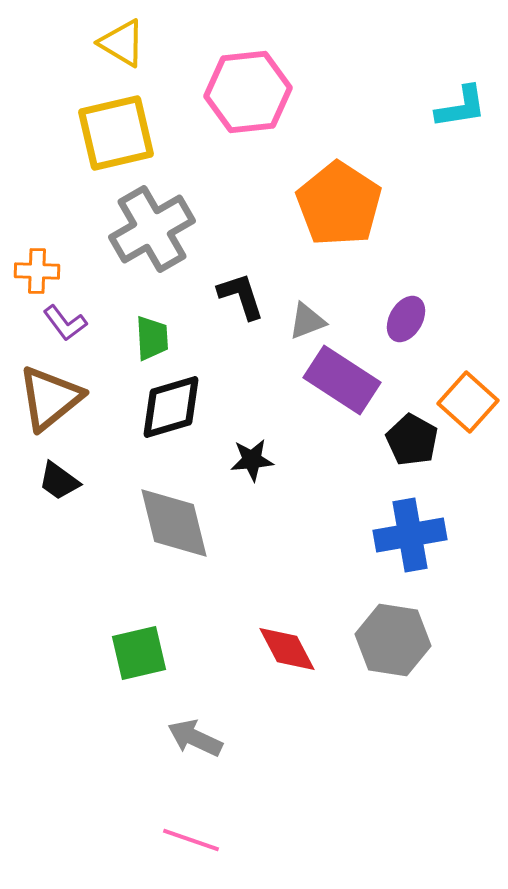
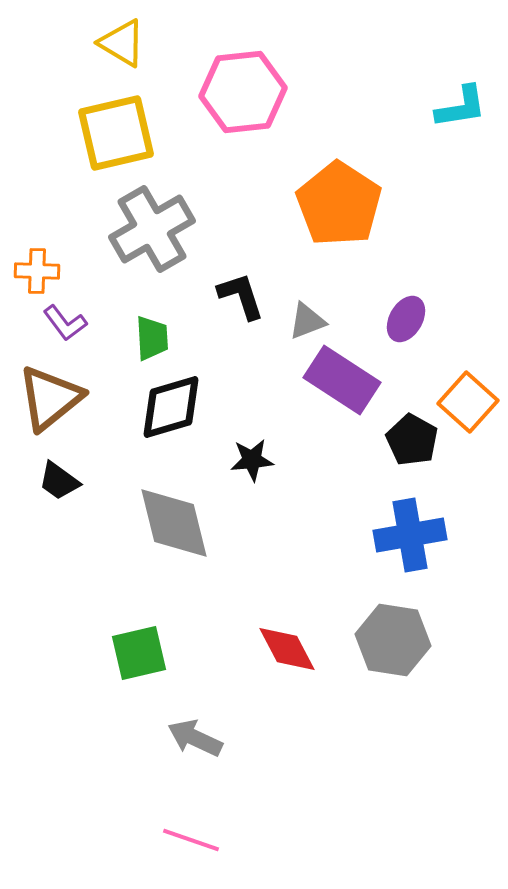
pink hexagon: moved 5 px left
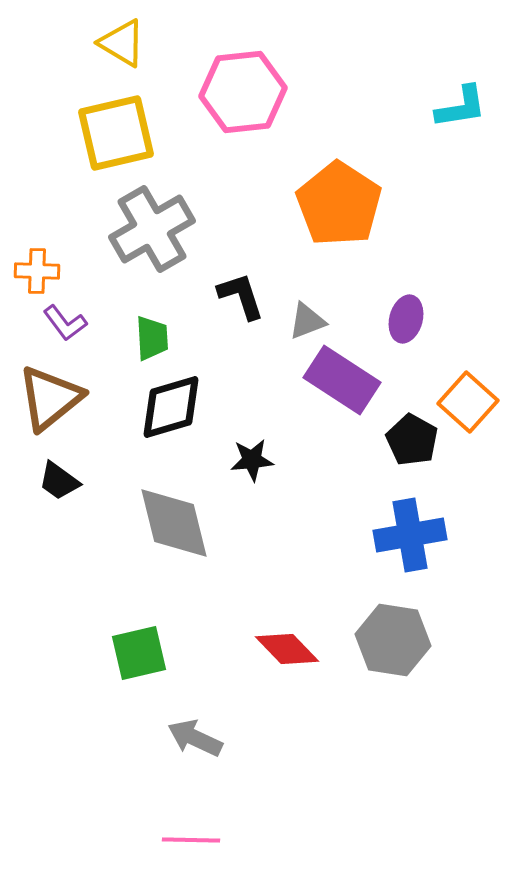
purple ellipse: rotated 15 degrees counterclockwise
red diamond: rotated 16 degrees counterclockwise
pink line: rotated 18 degrees counterclockwise
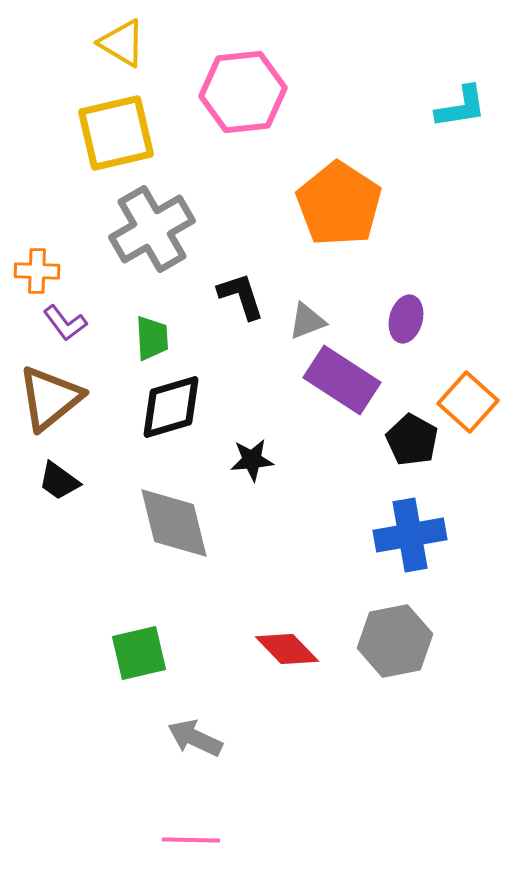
gray hexagon: moved 2 px right, 1 px down; rotated 20 degrees counterclockwise
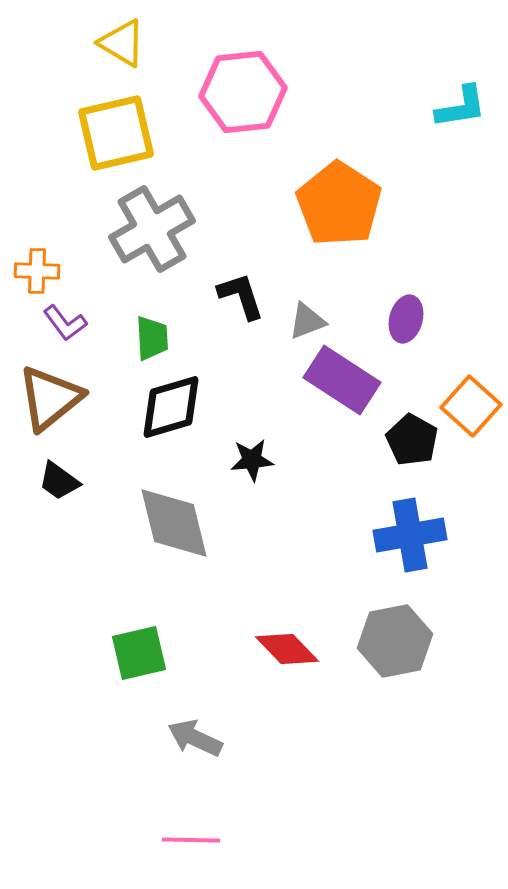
orange square: moved 3 px right, 4 px down
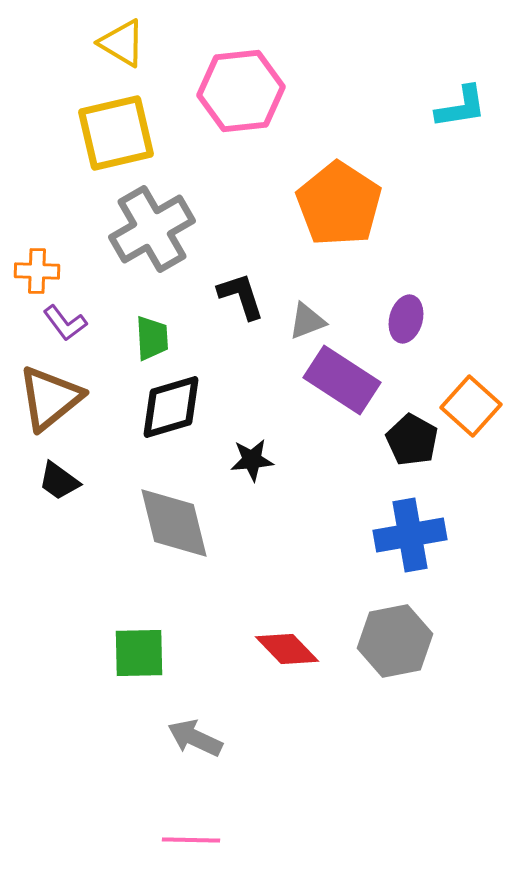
pink hexagon: moved 2 px left, 1 px up
green square: rotated 12 degrees clockwise
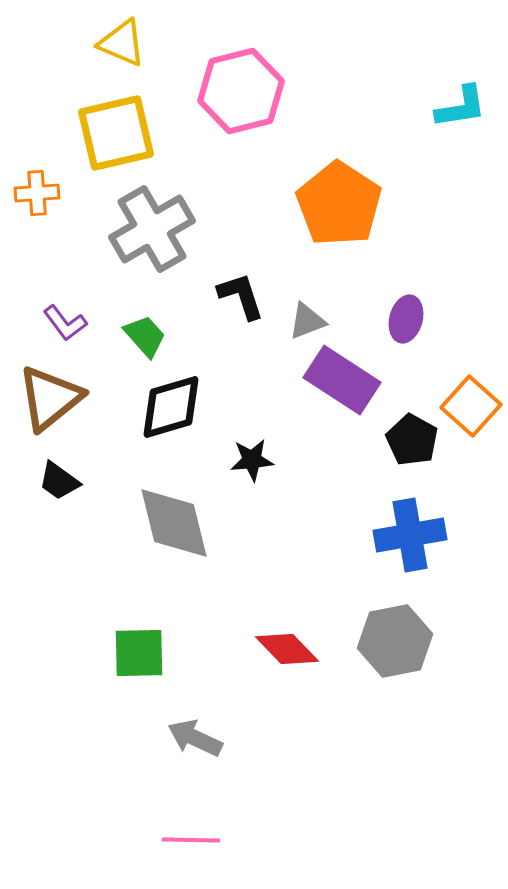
yellow triangle: rotated 8 degrees counterclockwise
pink hexagon: rotated 8 degrees counterclockwise
orange cross: moved 78 px up; rotated 6 degrees counterclockwise
green trapezoid: moved 7 px left, 2 px up; rotated 39 degrees counterclockwise
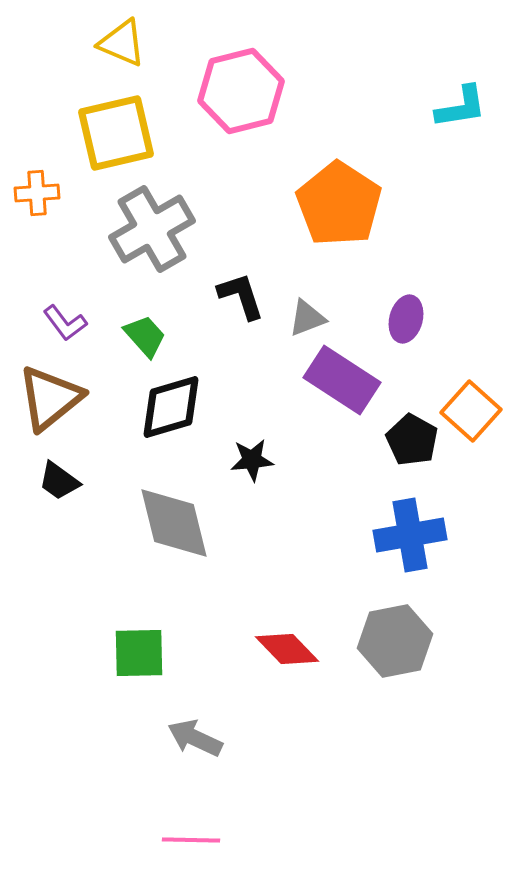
gray triangle: moved 3 px up
orange square: moved 5 px down
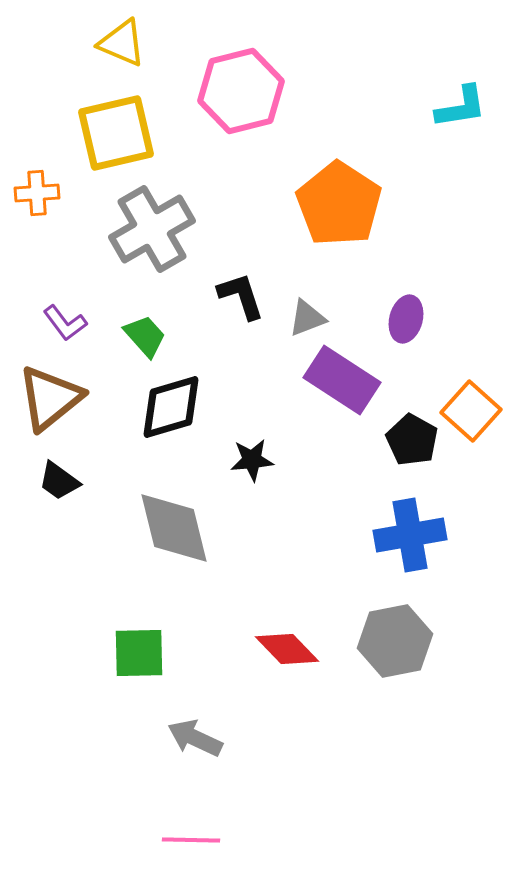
gray diamond: moved 5 px down
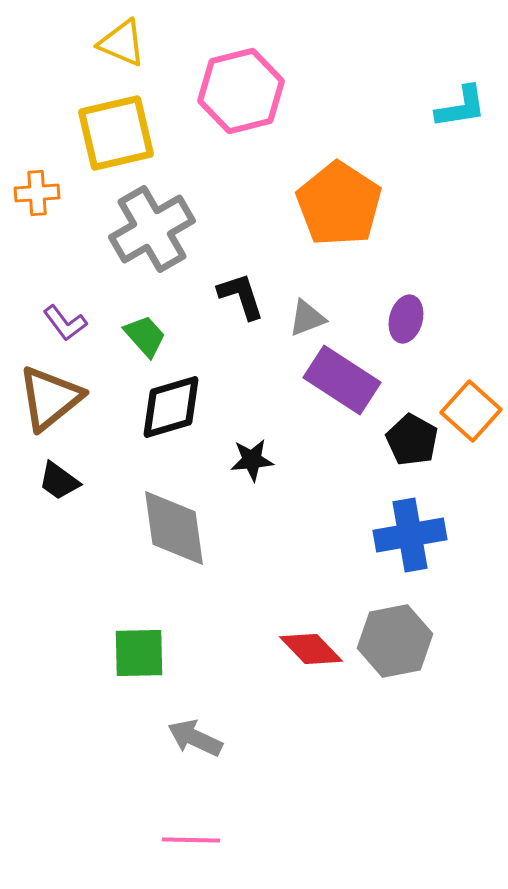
gray diamond: rotated 6 degrees clockwise
red diamond: moved 24 px right
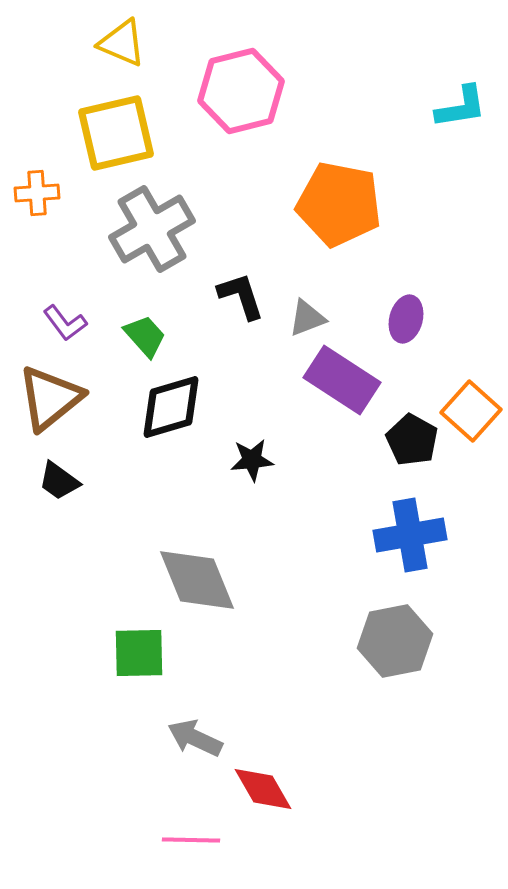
orange pentagon: rotated 22 degrees counterclockwise
gray diamond: moved 23 px right, 52 px down; rotated 14 degrees counterclockwise
red diamond: moved 48 px left, 140 px down; rotated 14 degrees clockwise
